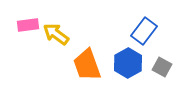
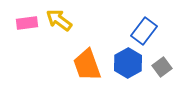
pink rectangle: moved 1 px left, 2 px up
yellow arrow: moved 3 px right, 14 px up
gray square: rotated 24 degrees clockwise
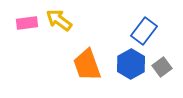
blue hexagon: moved 3 px right, 1 px down
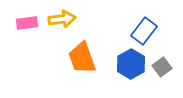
yellow arrow: moved 3 px right, 1 px up; rotated 136 degrees clockwise
orange trapezoid: moved 5 px left, 7 px up
